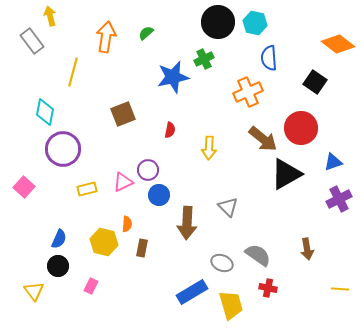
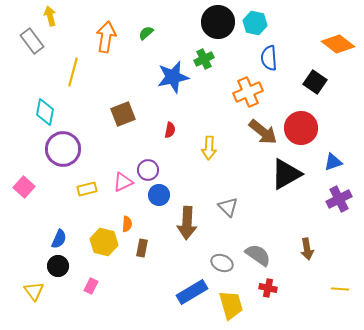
brown arrow at (263, 139): moved 7 px up
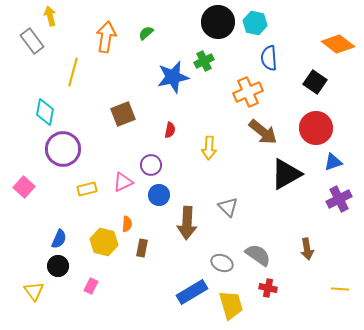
green cross at (204, 59): moved 2 px down
red circle at (301, 128): moved 15 px right
purple circle at (148, 170): moved 3 px right, 5 px up
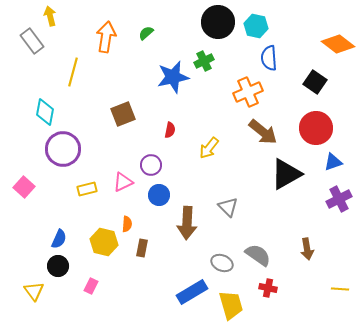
cyan hexagon at (255, 23): moved 1 px right, 3 px down
yellow arrow at (209, 148): rotated 35 degrees clockwise
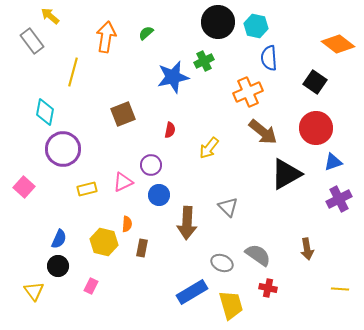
yellow arrow at (50, 16): rotated 36 degrees counterclockwise
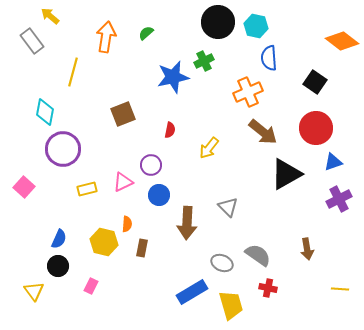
orange diamond at (338, 44): moved 4 px right, 3 px up
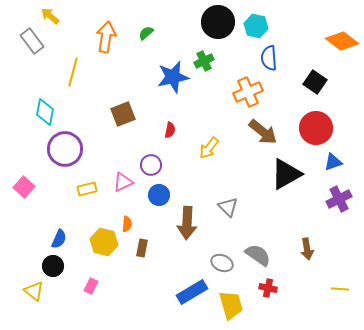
purple circle at (63, 149): moved 2 px right
black circle at (58, 266): moved 5 px left
yellow triangle at (34, 291): rotated 15 degrees counterclockwise
